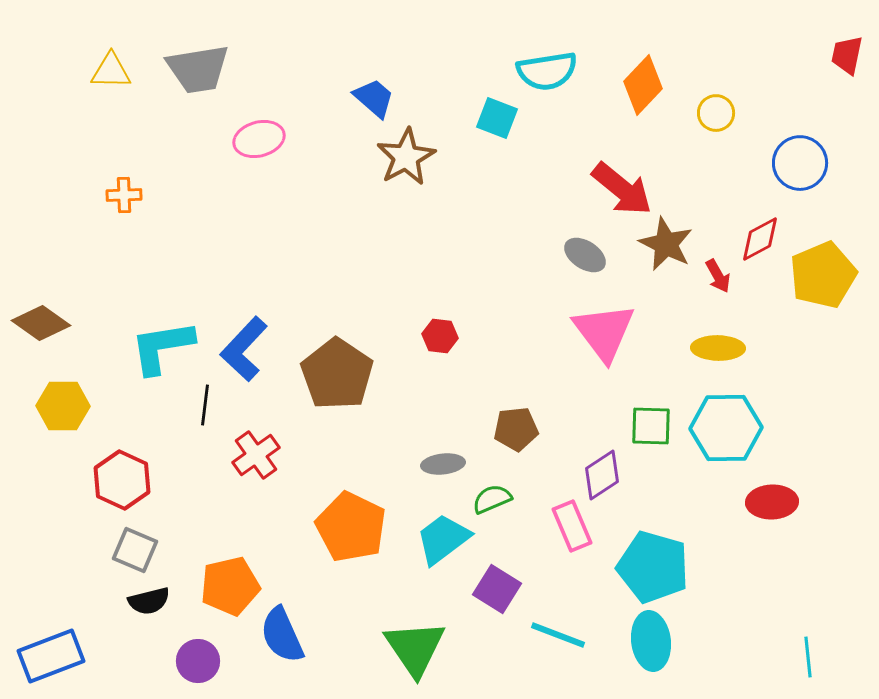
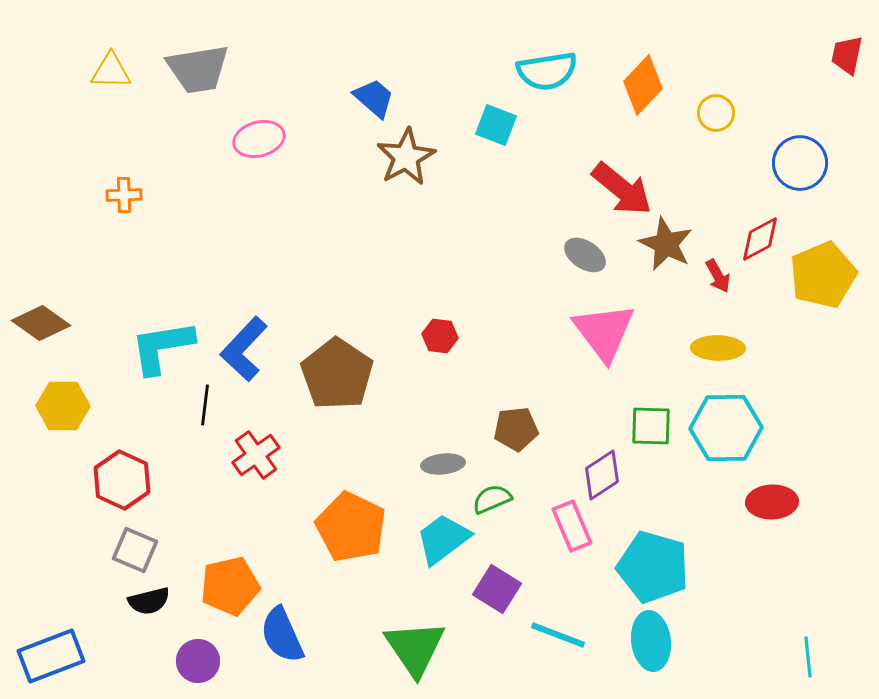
cyan square at (497, 118): moved 1 px left, 7 px down
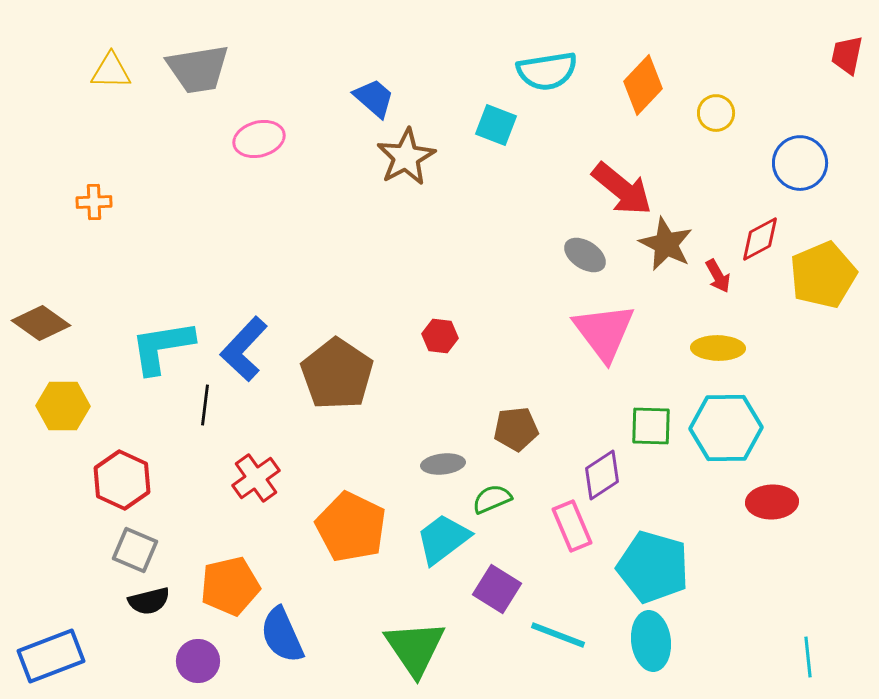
orange cross at (124, 195): moved 30 px left, 7 px down
red cross at (256, 455): moved 23 px down
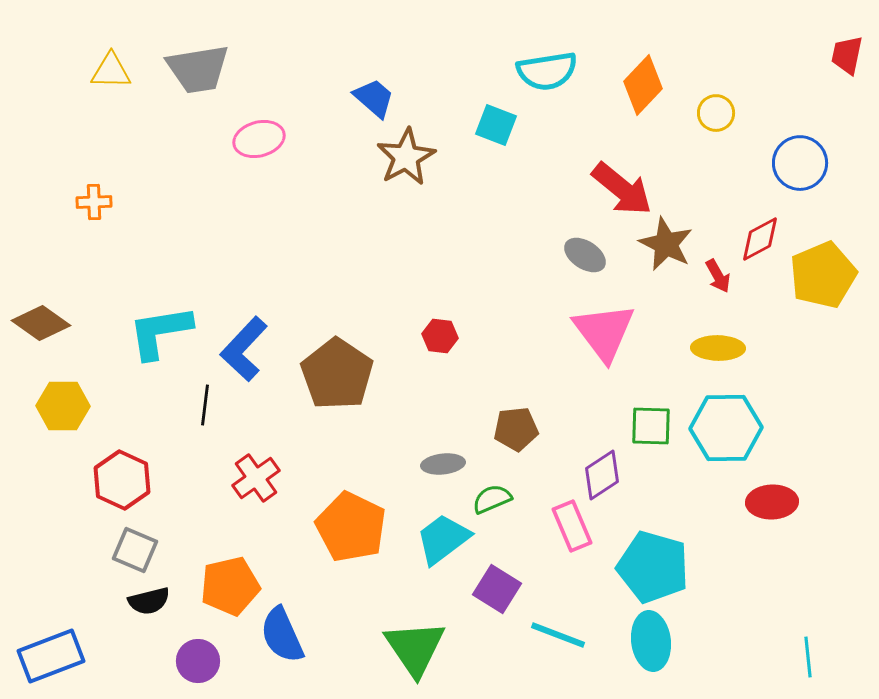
cyan L-shape at (162, 347): moved 2 px left, 15 px up
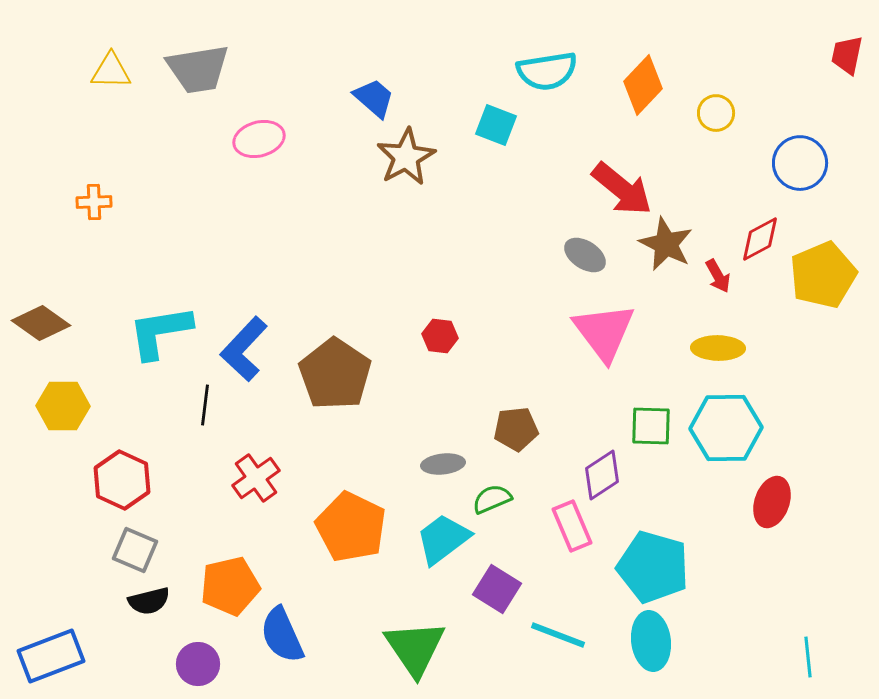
brown pentagon at (337, 374): moved 2 px left
red ellipse at (772, 502): rotated 69 degrees counterclockwise
purple circle at (198, 661): moved 3 px down
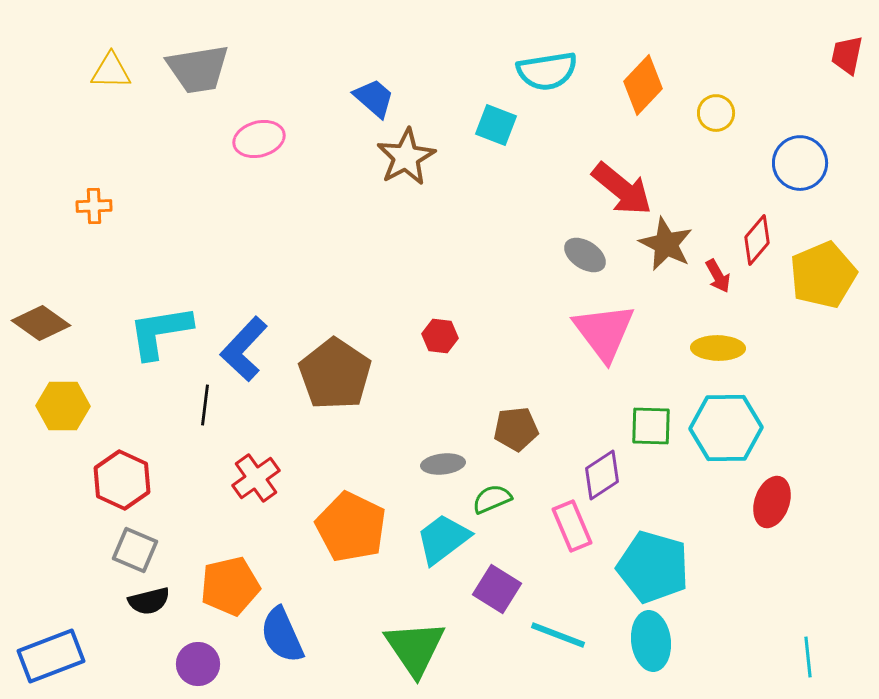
orange cross at (94, 202): moved 4 px down
red diamond at (760, 239): moved 3 px left, 1 px down; rotated 21 degrees counterclockwise
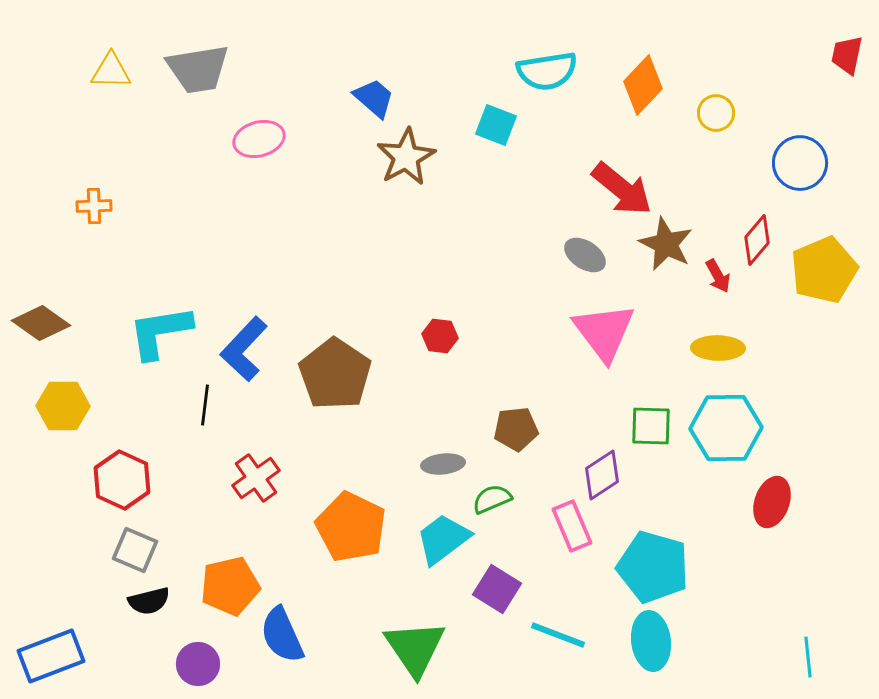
yellow pentagon at (823, 275): moved 1 px right, 5 px up
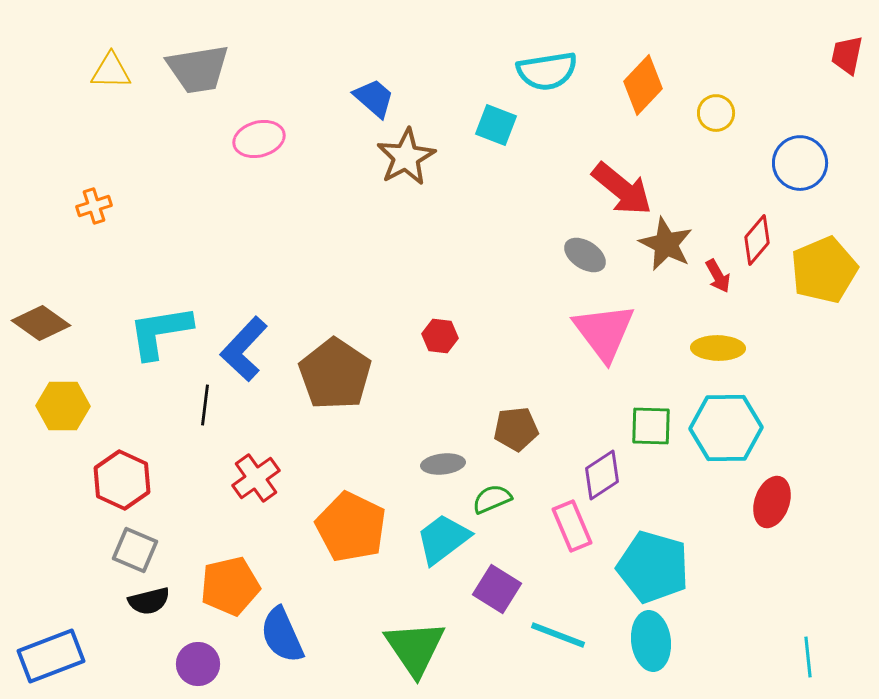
orange cross at (94, 206): rotated 16 degrees counterclockwise
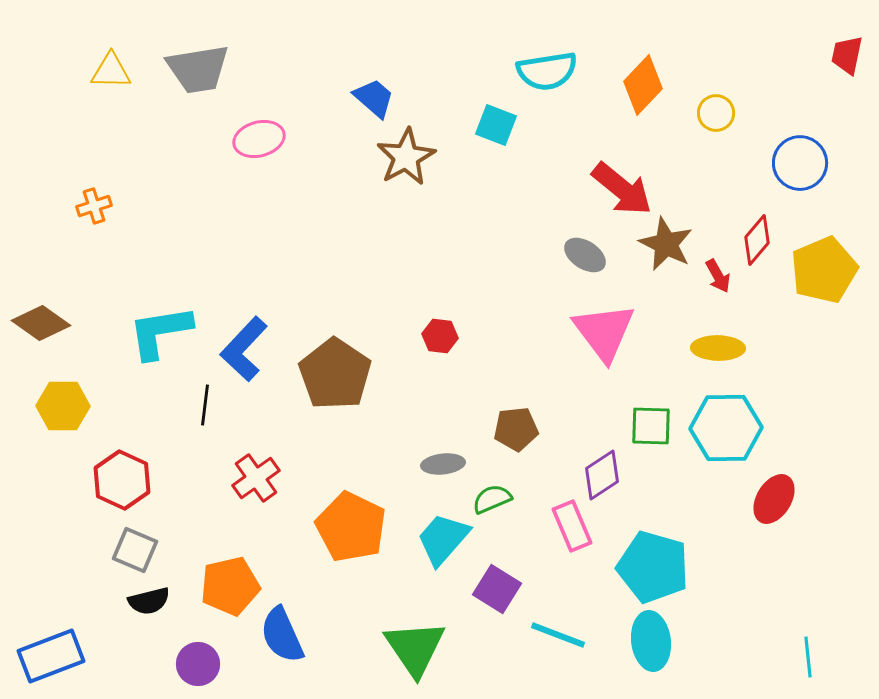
red ellipse at (772, 502): moved 2 px right, 3 px up; rotated 12 degrees clockwise
cyan trapezoid at (443, 539): rotated 12 degrees counterclockwise
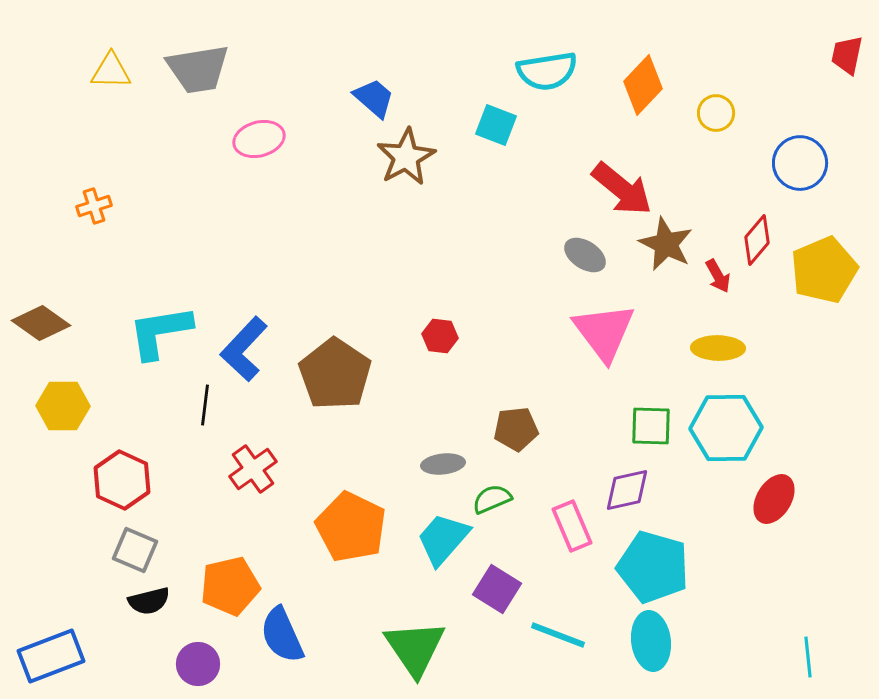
purple diamond at (602, 475): moved 25 px right, 15 px down; rotated 21 degrees clockwise
red cross at (256, 478): moved 3 px left, 9 px up
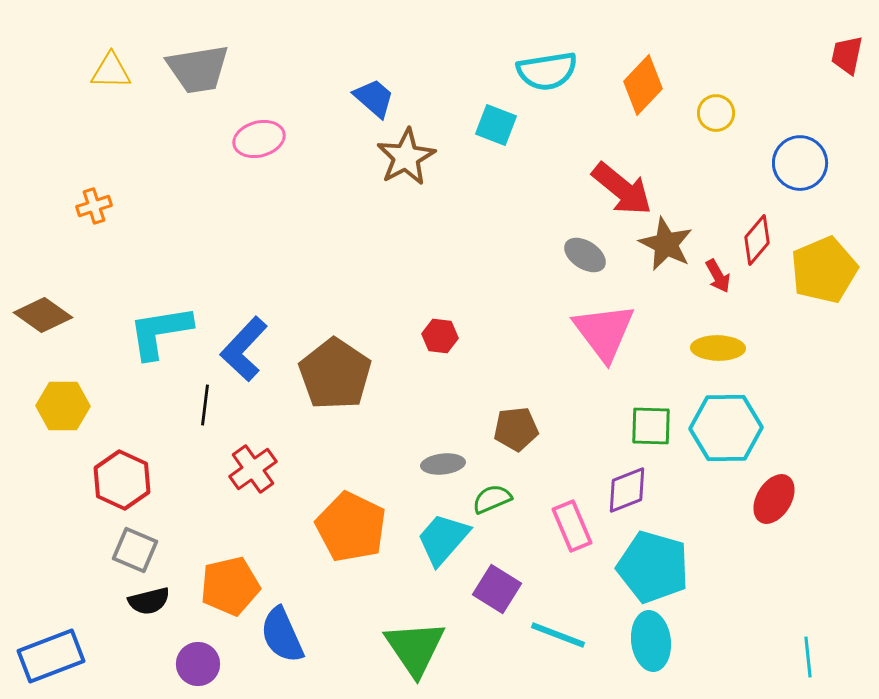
brown diamond at (41, 323): moved 2 px right, 8 px up
purple diamond at (627, 490): rotated 9 degrees counterclockwise
